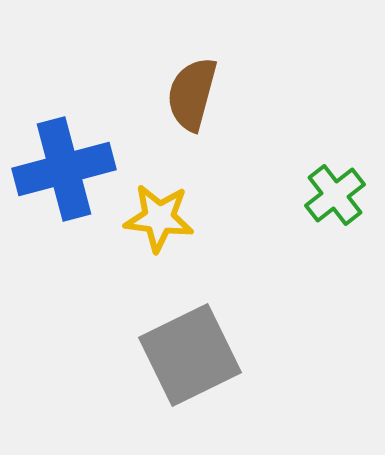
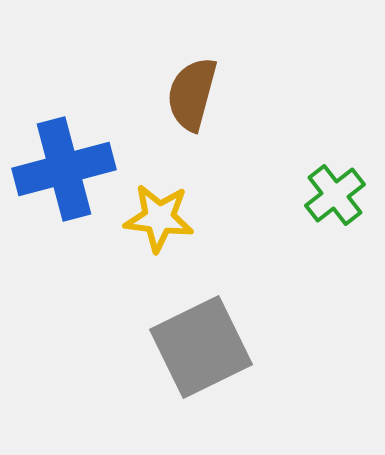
gray square: moved 11 px right, 8 px up
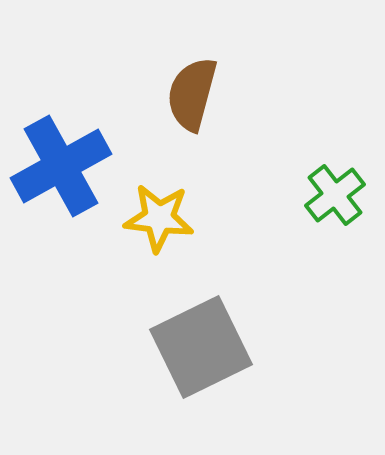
blue cross: moved 3 px left, 3 px up; rotated 14 degrees counterclockwise
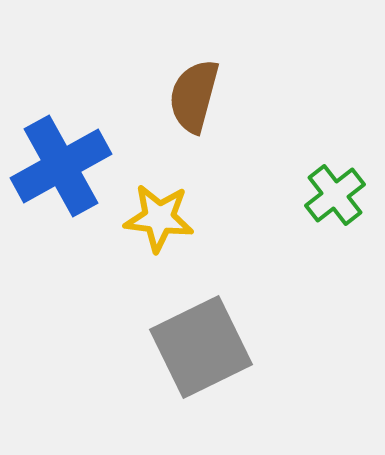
brown semicircle: moved 2 px right, 2 px down
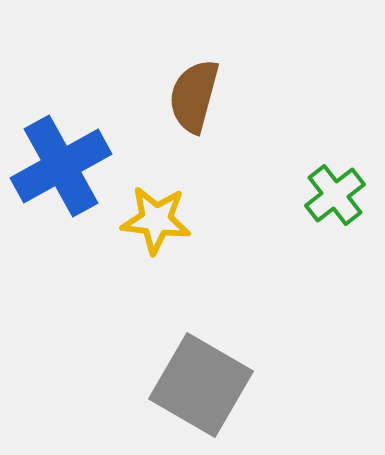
yellow star: moved 3 px left, 2 px down
gray square: moved 38 px down; rotated 34 degrees counterclockwise
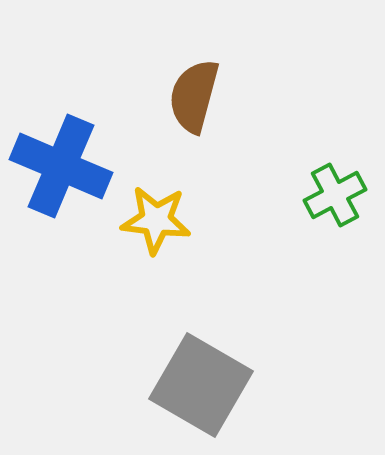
blue cross: rotated 38 degrees counterclockwise
green cross: rotated 10 degrees clockwise
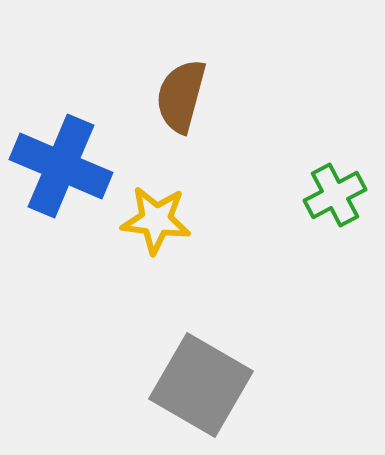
brown semicircle: moved 13 px left
